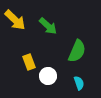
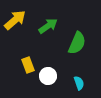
yellow arrow: rotated 85 degrees counterclockwise
green arrow: rotated 78 degrees counterclockwise
green semicircle: moved 8 px up
yellow rectangle: moved 1 px left, 3 px down
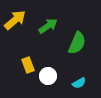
cyan semicircle: rotated 80 degrees clockwise
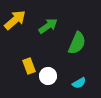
yellow rectangle: moved 1 px right, 1 px down
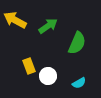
yellow arrow: rotated 110 degrees counterclockwise
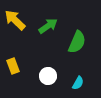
yellow arrow: rotated 15 degrees clockwise
green semicircle: moved 1 px up
yellow rectangle: moved 16 px left
cyan semicircle: moved 1 px left; rotated 32 degrees counterclockwise
